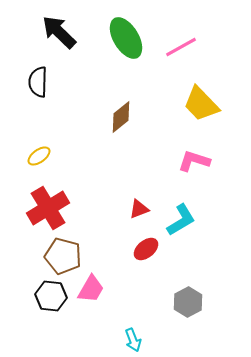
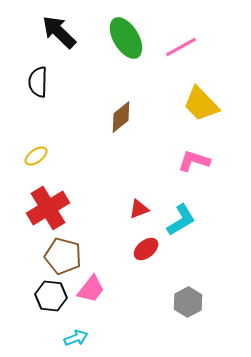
yellow ellipse: moved 3 px left
pink trapezoid: rotated 8 degrees clockwise
cyan arrow: moved 57 px left, 2 px up; rotated 90 degrees counterclockwise
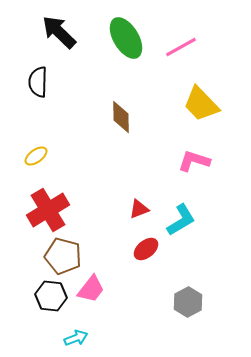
brown diamond: rotated 52 degrees counterclockwise
red cross: moved 2 px down
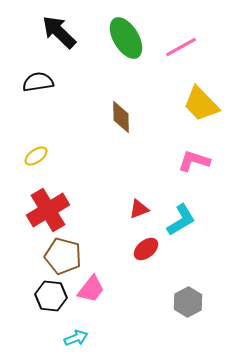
black semicircle: rotated 80 degrees clockwise
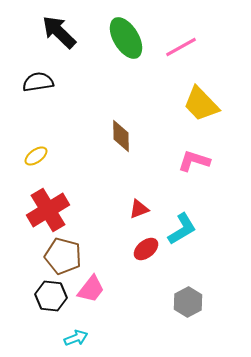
brown diamond: moved 19 px down
cyan L-shape: moved 1 px right, 9 px down
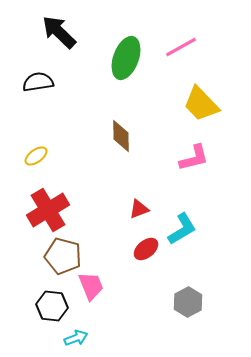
green ellipse: moved 20 px down; rotated 51 degrees clockwise
pink L-shape: moved 3 px up; rotated 148 degrees clockwise
pink trapezoid: moved 3 px up; rotated 60 degrees counterclockwise
black hexagon: moved 1 px right, 10 px down
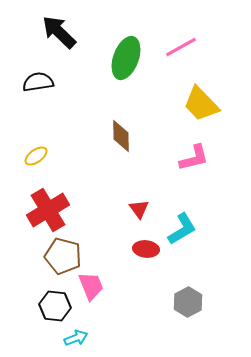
red triangle: rotated 45 degrees counterclockwise
red ellipse: rotated 45 degrees clockwise
black hexagon: moved 3 px right
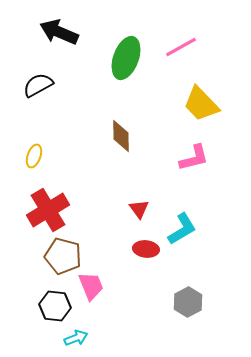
black arrow: rotated 21 degrees counterclockwise
black semicircle: moved 3 px down; rotated 20 degrees counterclockwise
yellow ellipse: moved 2 px left; rotated 35 degrees counterclockwise
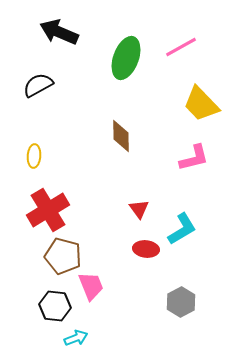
yellow ellipse: rotated 15 degrees counterclockwise
gray hexagon: moved 7 px left
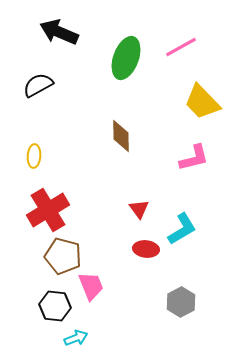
yellow trapezoid: moved 1 px right, 2 px up
